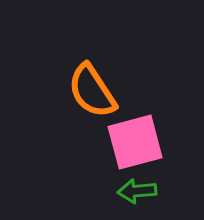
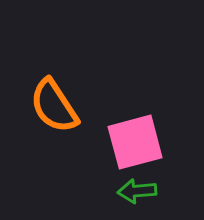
orange semicircle: moved 38 px left, 15 px down
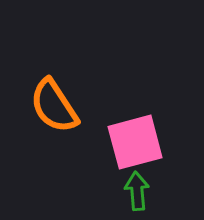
green arrow: rotated 90 degrees clockwise
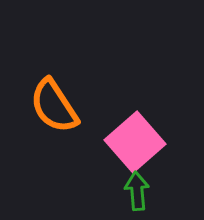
pink square: rotated 26 degrees counterclockwise
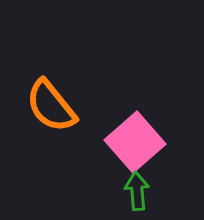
orange semicircle: moved 3 px left; rotated 6 degrees counterclockwise
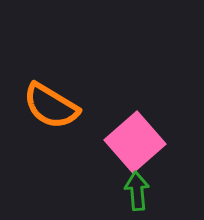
orange semicircle: rotated 20 degrees counterclockwise
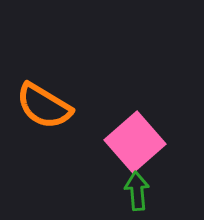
orange semicircle: moved 7 px left
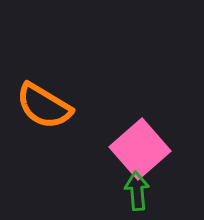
pink square: moved 5 px right, 7 px down
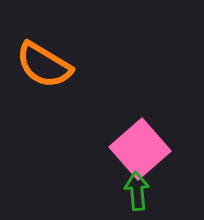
orange semicircle: moved 41 px up
